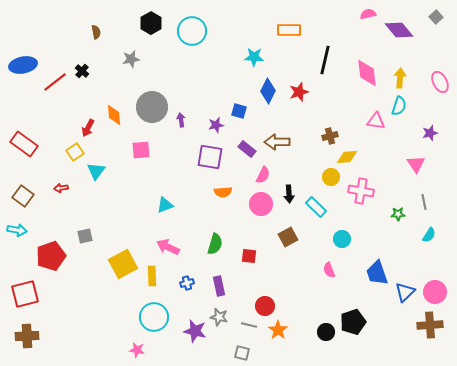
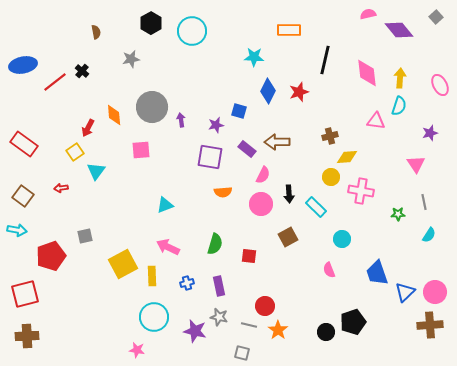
pink ellipse at (440, 82): moved 3 px down
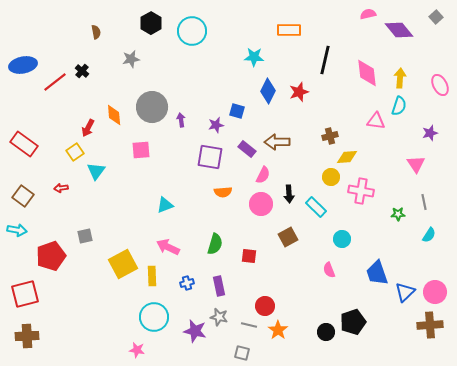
blue square at (239, 111): moved 2 px left
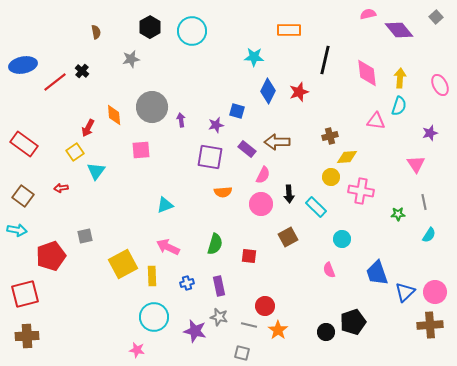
black hexagon at (151, 23): moved 1 px left, 4 px down
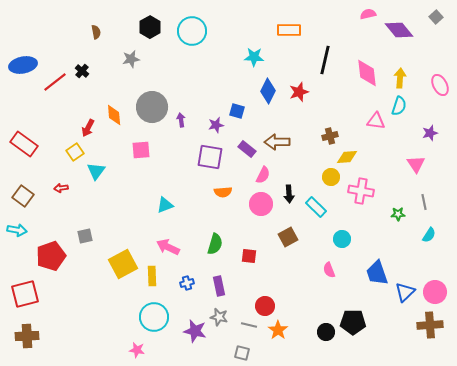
black pentagon at (353, 322): rotated 20 degrees clockwise
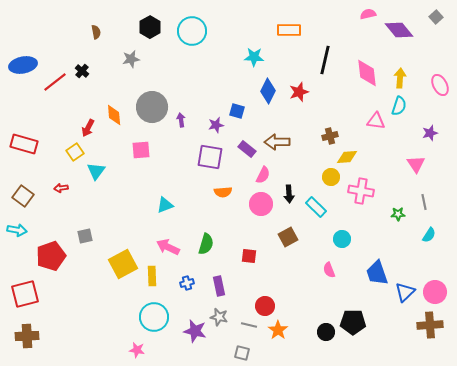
red rectangle at (24, 144): rotated 20 degrees counterclockwise
green semicircle at (215, 244): moved 9 px left
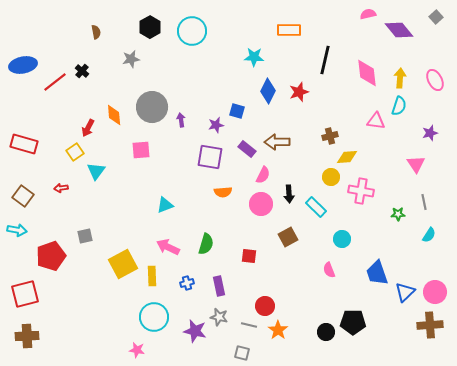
pink ellipse at (440, 85): moved 5 px left, 5 px up
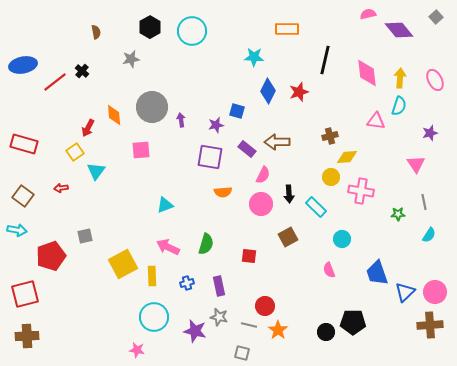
orange rectangle at (289, 30): moved 2 px left, 1 px up
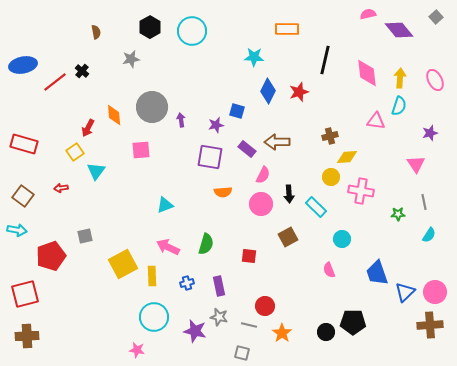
orange star at (278, 330): moved 4 px right, 3 px down
